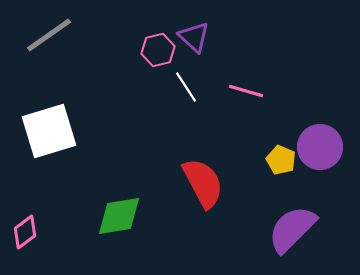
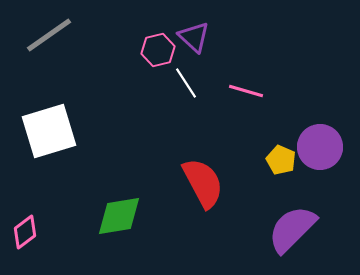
white line: moved 4 px up
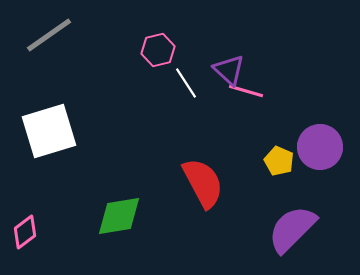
purple triangle: moved 35 px right, 33 px down
yellow pentagon: moved 2 px left, 1 px down
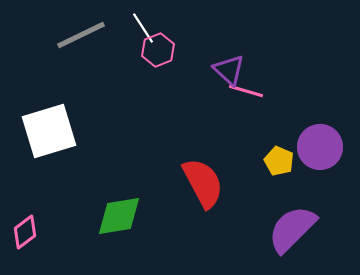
gray line: moved 32 px right; rotated 9 degrees clockwise
pink hexagon: rotated 8 degrees counterclockwise
white line: moved 43 px left, 55 px up
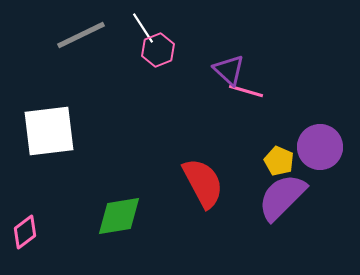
white square: rotated 10 degrees clockwise
purple semicircle: moved 10 px left, 32 px up
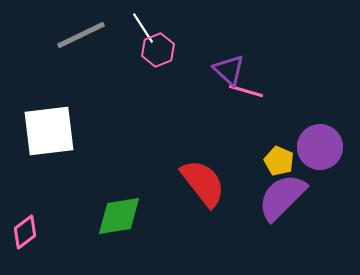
red semicircle: rotated 10 degrees counterclockwise
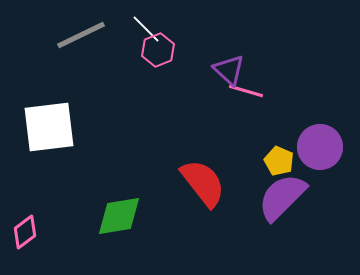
white line: moved 3 px right, 1 px down; rotated 12 degrees counterclockwise
white square: moved 4 px up
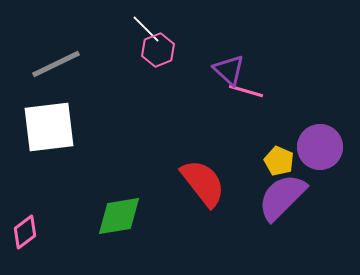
gray line: moved 25 px left, 29 px down
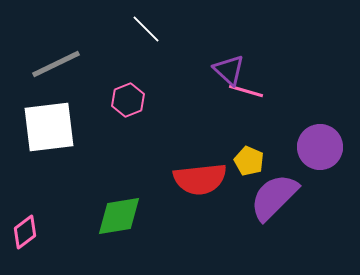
pink hexagon: moved 30 px left, 50 px down
yellow pentagon: moved 30 px left
red semicircle: moved 3 px left, 4 px up; rotated 122 degrees clockwise
purple semicircle: moved 8 px left
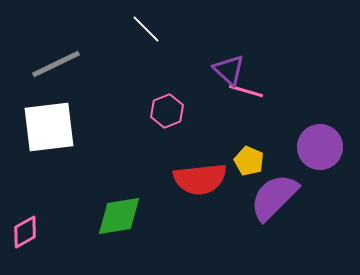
pink hexagon: moved 39 px right, 11 px down
pink diamond: rotated 8 degrees clockwise
